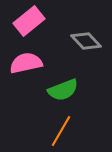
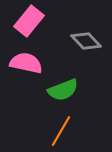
pink rectangle: rotated 12 degrees counterclockwise
pink semicircle: rotated 24 degrees clockwise
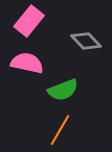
pink semicircle: moved 1 px right
orange line: moved 1 px left, 1 px up
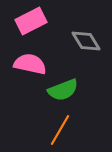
pink rectangle: moved 2 px right; rotated 24 degrees clockwise
gray diamond: rotated 12 degrees clockwise
pink semicircle: moved 3 px right, 1 px down
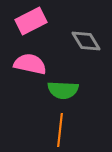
green semicircle: rotated 24 degrees clockwise
orange line: rotated 24 degrees counterclockwise
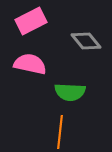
gray diamond: rotated 8 degrees counterclockwise
green semicircle: moved 7 px right, 2 px down
orange line: moved 2 px down
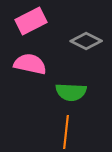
gray diamond: rotated 24 degrees counterclockwise
green semicircle: moved 1 px right
orange line: moved 6 px right
